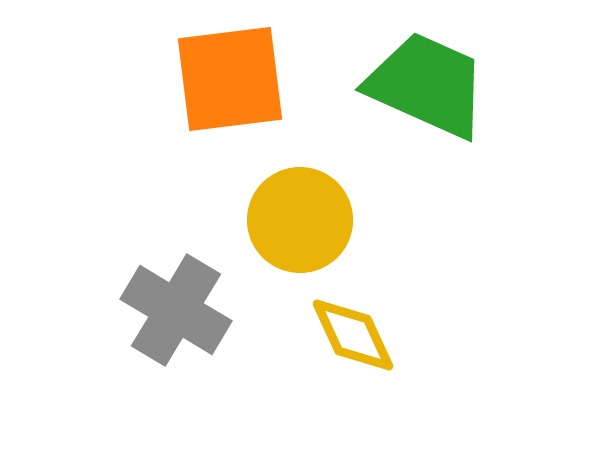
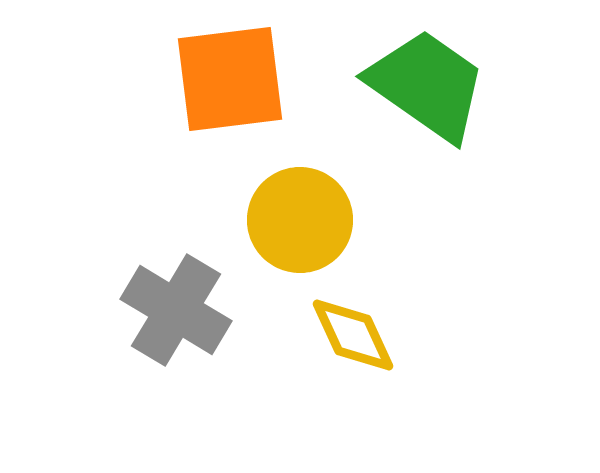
green trapezoid: rotated 11 degrees clockwise
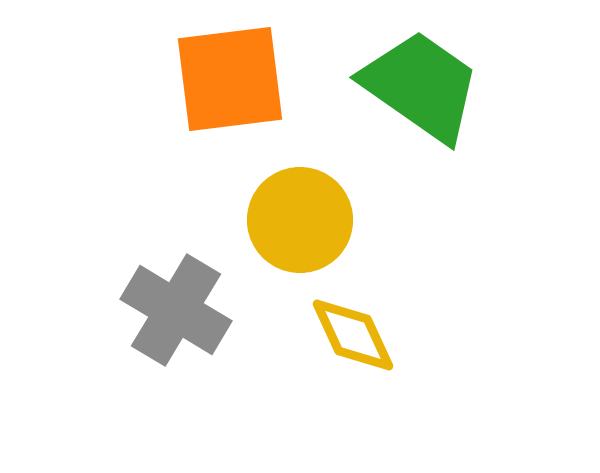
green trapezoid: moved 6 px left, 1 px down
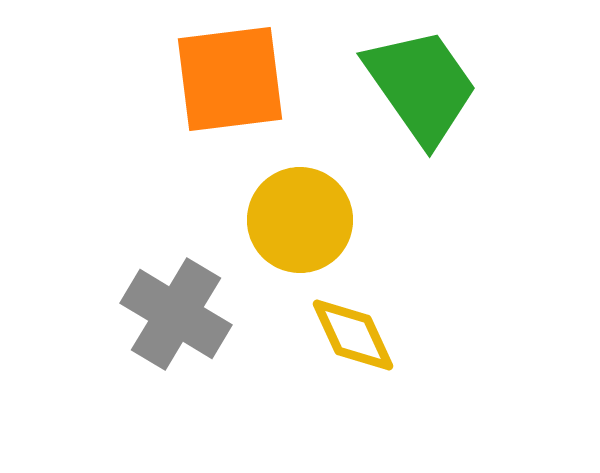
green trapezoid: rotated 20 degrees clockwise
gray cross: moved 4 px down
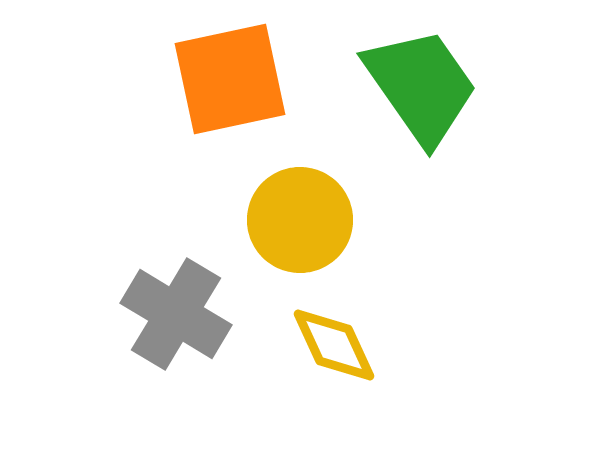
orange square: rotated 5 degrees counterclockwise
yellow diamond: moved 19 px left, 10 px down
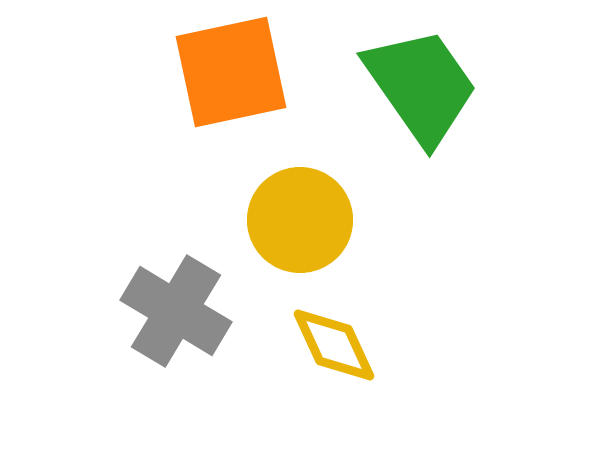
orange square: moved 1 px right, 7 px up
gray cross: moved 3 px up
